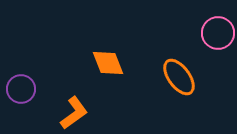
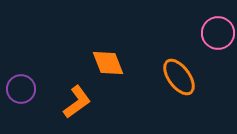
orange L-shape: moved 3 px right, 11 px up
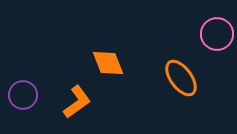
pink circle: moved 1 px left, 1 px down
orange ellipse: moved 2 px right, 1 px down
purple circle: moved 2 px right, 6 px down
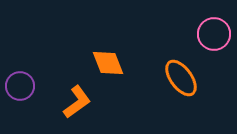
pink circle: moved 3 px left
purple circle: moved 3 px left, 9 px up
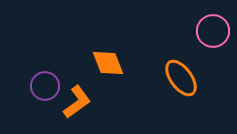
pink circle: moved 1 px left, 3 px up
purple circle: moved 25 px right
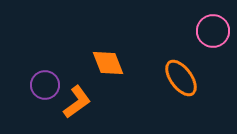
purple circle: moved 1 px up
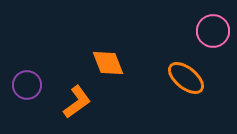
orange ellipse: moved 5 px right; rotated 15 degrees counterclockwise
purple circle: moved 18 px left
